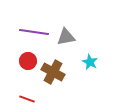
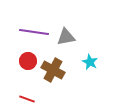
brown cross: moved 2 px up
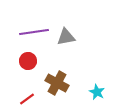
purple line: rotated 16 degrees counterclockwise
cyan star: moved 7 px right, 30 px down
brown cross: moved 4 px right, 13 px down
red line: rotated 56 degrees counterclockwise
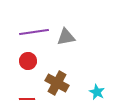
red line: rotated 35 degrees clockwise
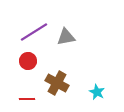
purple line: rotated 24 degrees counterclockwise
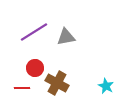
red circle: moved 7 px right, 7 px down
cyan star: moved 9 px right, 6 px up
red line: moved 5 px left, 11 px up
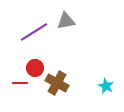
gray triangle: moved 16 px up
red line: moved 2 px left, 5 px up
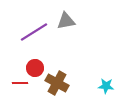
cyan star: rotated 21 degrees counterclockwise
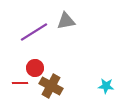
brown cross: moved 6 px left, 3 px down
